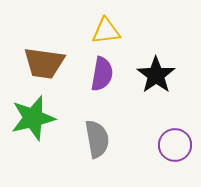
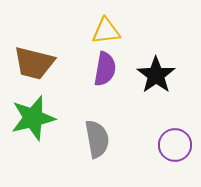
brown trapezoid: moved 10 px left; rotated 6 degrees clockwise
purple semicircle: moved 3 px right, 5 px up
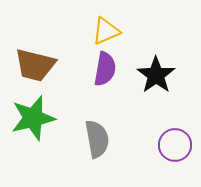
yellow triangle: rotated 16 degrees counterclockwise
brown trapezoid: moved 1 px right, 2 px down
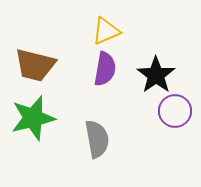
purple circle: moved 34 px up
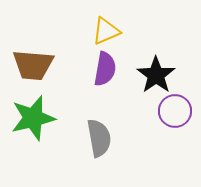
brown trapezoid: moved 2 px left; rotated 9 degrees counterclockwise
gray semicircle: moved 2 px right, 1 px up
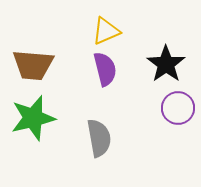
purple semicircle: rotated 24 degrees counterclockwise
black star: moved 10 px right, 11 px up
purple circle: moved 3 px right, 3 px up
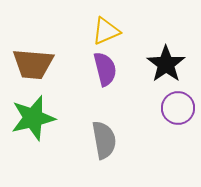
brown trapezoid: moved 1 px up
gray semicircle: moved 5 px right, 2 px down
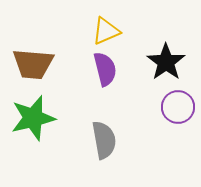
black star: moved 2 px up
purple circle: moved 1 px up
